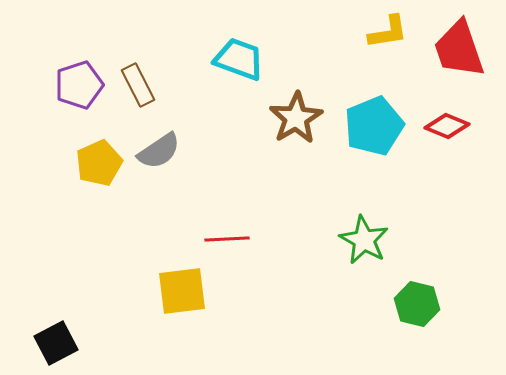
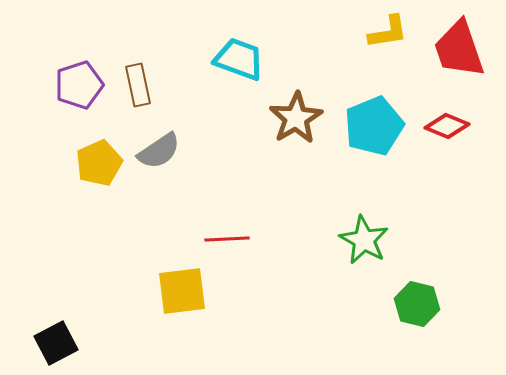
brown rectangle: rotated 15 degrees clockwise
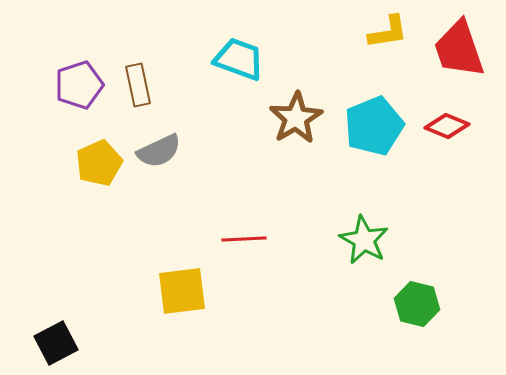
gray semicircle: rotated 9 degrees clockwise
red line: moved 17 px right
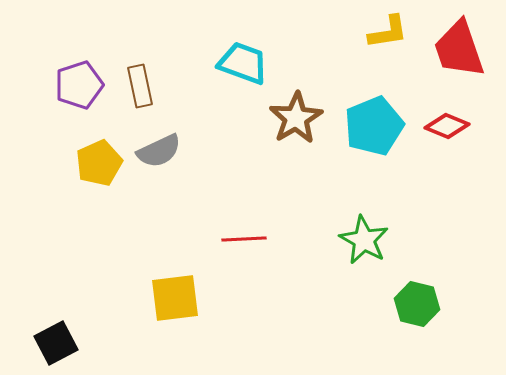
cyan trapezoid: moved 4 px right, 4 px down
brown rectangle: moved 2 px right, 1 px down
yellow square: moved 7 px left, 7 px down
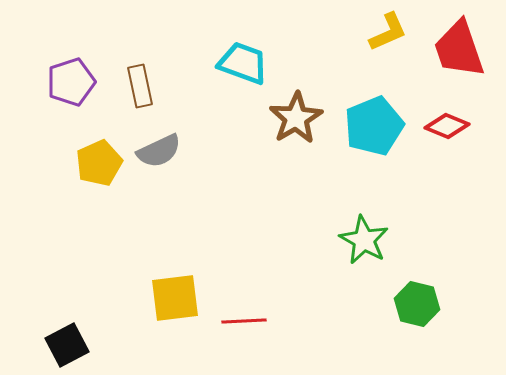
yellow L-shape: rotated 15 degrees counterclockwise
purple pentagon: moved 8 px left, 3 px up
red line: moved 82 px down
black square: moved 11 px right, 2 px down
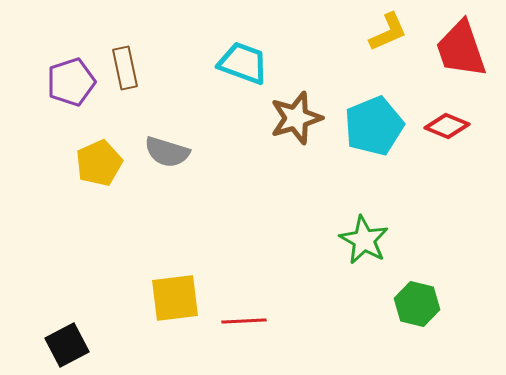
red trapezoid: moved 2 px right
brown rectangle: moved 15 px left, 18 px up
brown star: rotated 14 degrees clockwise
gray semicircle: moved 8 px right, 1 px down; rotated 42 degrees clockwise
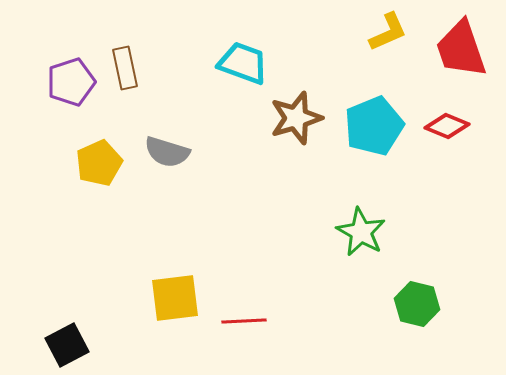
green star: moved 3 px left, 8 px up
